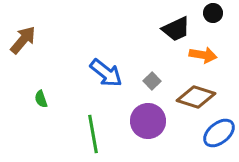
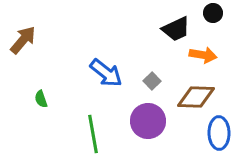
brown diamond: rotated 15 degrees counterclockwise
blue ellipse: rotated 52 degrees counterclockwise
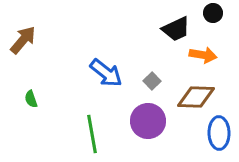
green semicircle: moved 10 px left
green line: moved 1 px left
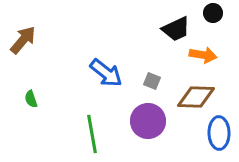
gray square: rotated 24 degrees counterclockwise
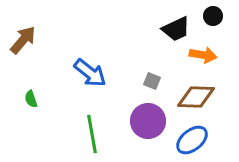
black circle: moved 3 px down
blue arrow: moved 16 px left
blue ellipse: moved 27 px left, 7 px down; rotated 52 degrees clockwise
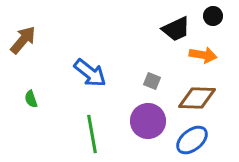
brown diamond: moved 1 px right, 1 px down
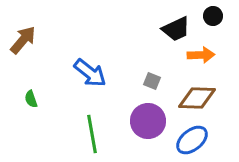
orange arrow: moved 2 px left; rotated 12 degrees counterclockwise
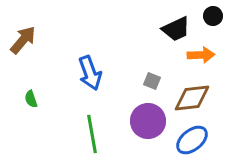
blue arrow: rotated 32 degrees clockwise
brown diamond: moved 5 px left; rotated 9 degrees counterclockwise
